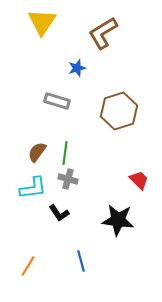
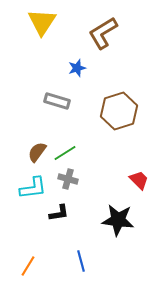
green line: rotated 50 degrees clockwise
black L-shape: rotated 65 degrees counterclockwise
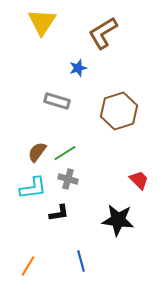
blue star: moved 1 px right
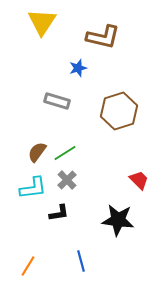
brown L-shape: moved 4 px down; rotated 136 degrees counterclockwise
gray cross: moved 1 px left, 1 px down; rotated 30 degrees clockwise
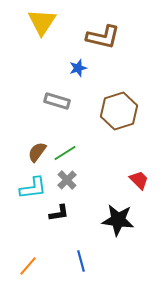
orange line: rotated 10 degrees clockwise
